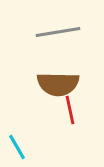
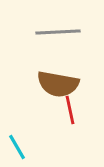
gray line: rotated 6 degrees clockwise
brown semicircle: rotated 9 degrees clockwise
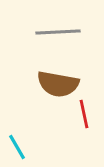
red line: moved 14 px right, 4 px down
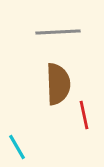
brown semicircle: rotated 102 degrees counterclockwise
red line: moved 1 px down
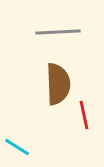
cyan line: rotated 28 degrees counterclockwise
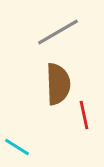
gray line: rotated 27 degrees counterclockwise
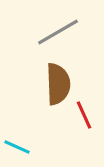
red line: rotated 12 degrees counterclockwise
cyan line: rotated 8 degrees counterclockwise
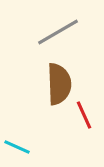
brown semicircle: moved 1 px right
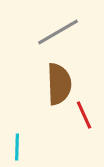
cyan line: rotated 68 degrees clockwise
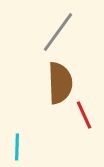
gray line: rotated 24 degrees counterclockwise
brown semicircle: moved 1 px right, 1 px up
